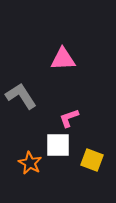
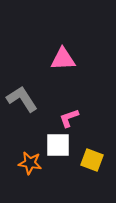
gray L-shape: moved 1 px right, 3 px down
orange star: rotated 20 degrees counterclockwise
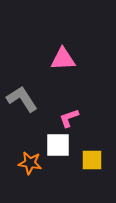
yellow square: rotated 20 degrees counterclockwise
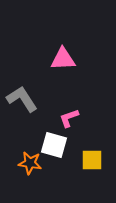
white square: moved 4 px left; rotated 16 degrees clockwise
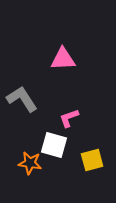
yellow square: rotated 15 degrees counterclockwise
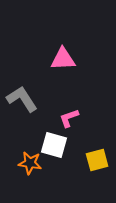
yellow square: moved 5 px right
